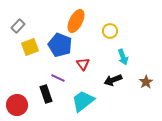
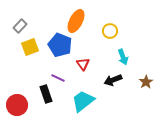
gray rectangle: moved 2 px right
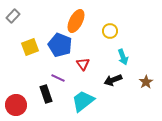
gray rectangle: moved 7 px left, 10 px up
red circle: moved 1 px left
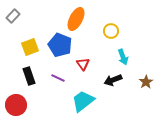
orange ellipse: moved 2 px up
yellow circle: moved 1 px right
black rectangle: moved 17 px left, 18 px up
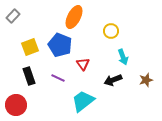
orange ellipse: moved 2 px left, 2 px up
brown star: moved 2 px up; rotated 16 degrees clockwise
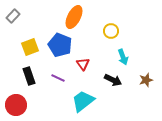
black arrow: rotated 132 degrees counterclockwise
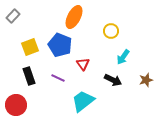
cyan arrow: rotated 56 degrees clockwise
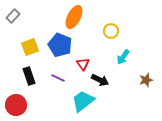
black arrow: moved 13 px left
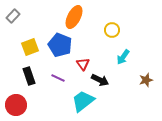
yellow circle: moved 1 px right, 1 px up
